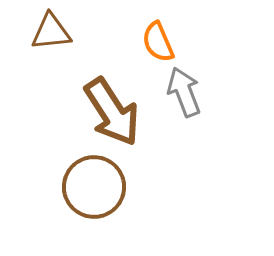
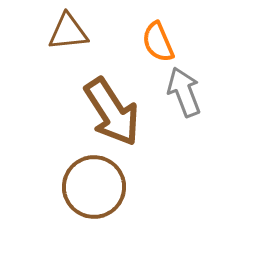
brown triangle: moved 17 px right
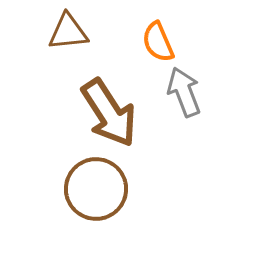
brown arrow: moved 3 px left, 1 px down
brown circle: moved 2 px right, 2 px down
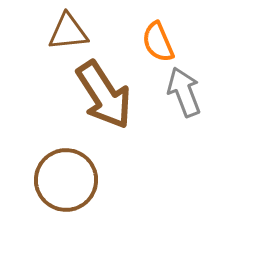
brown arrow: moved 5 px left, 18 px up
brown circle: moved 30 px left, 9 px up
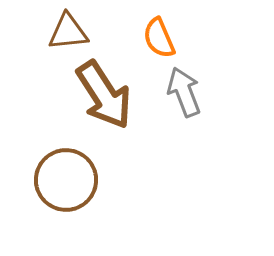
orange semicircle: moved 1 px right, 4 px up
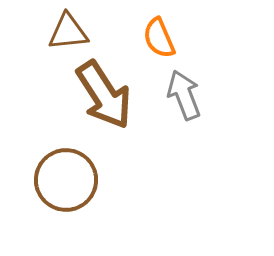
gray arrow: moved 3 px down
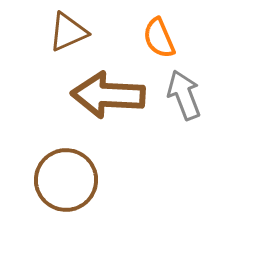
brown triangle: rotated 18 degrees counterclockwise
brown arrow: moved 4 px right; rotated 126 degrees clockwise
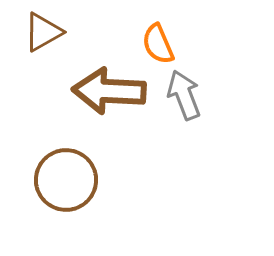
brown triangle: moved 25 px left; rotated 6 degrees counterclockwise
orange semicircle: moved 1 px left, 6 px down
brown arrow: moved 1 px right, 4 px up
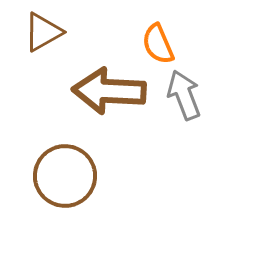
brown circle: moved 1 px left, 4 px up
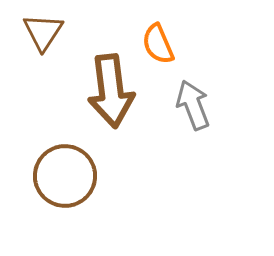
brown triangle: rotated 27 degrees counterclockwise
brown arrow: moved 2 px right; rotated 100 degrees counterclockwise
gray arrow: moved 9 px right, 10 px down
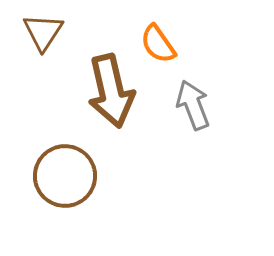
orange semicircle: rotated 12 degrees counterclockwise
brown arrow: rotated 6 degrees counterclockwise
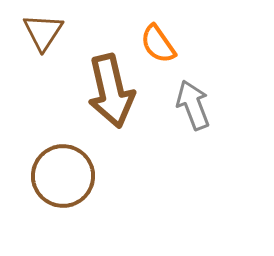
brown circle: moved 2 px left
